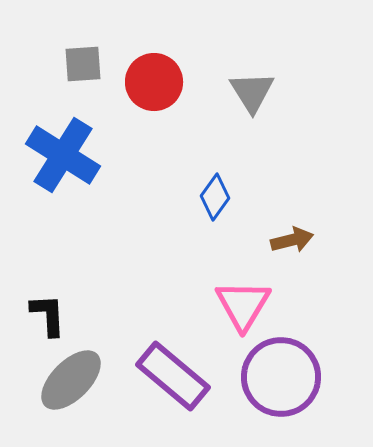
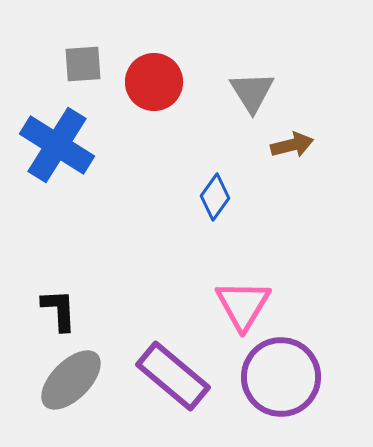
blue cross: moved 6 px left, 10 px up
brown arrow: moved 95 px up
black L-shape: moved 11 px right, 5 px up
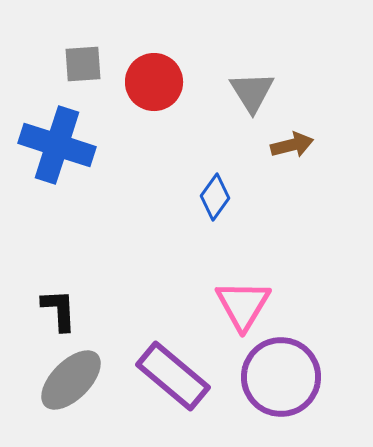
blue cross: rotated 14 degrees counterclockwise
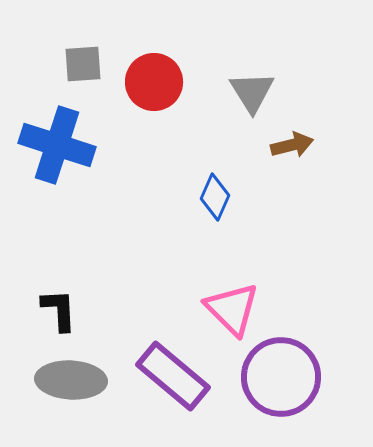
blue diamond: rotated 12 degrees counterclockwise
pink triangle: moved 11 px left, 4 px down; rotated 16 degrees counterclockwise
gray ellipse: rotated 48 degrees clockwise
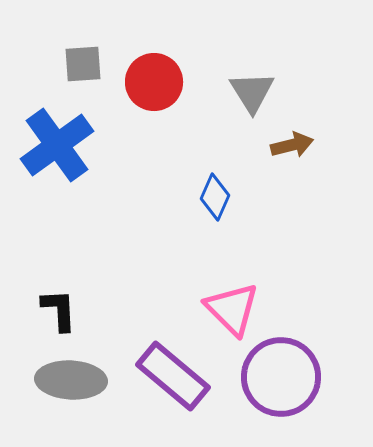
blue cross: rotated 36 degrees clockwise
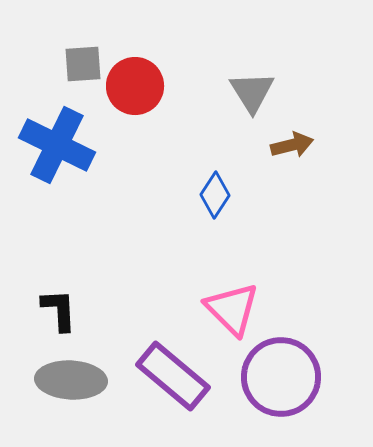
red circle: moved 19 px left, 4 px down
blue cross: rotated 28 degrees counterclockwise
blue diamond: moved 2 px up; rotated 9 degrees clockwise
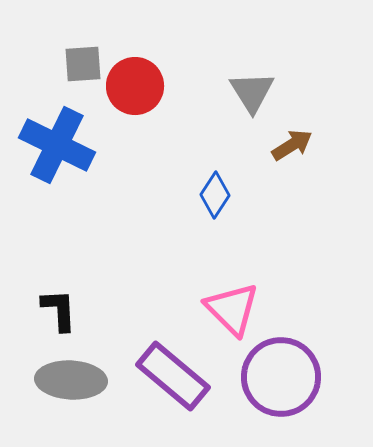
brown arrow: rotated 18 degrees counterclockwise
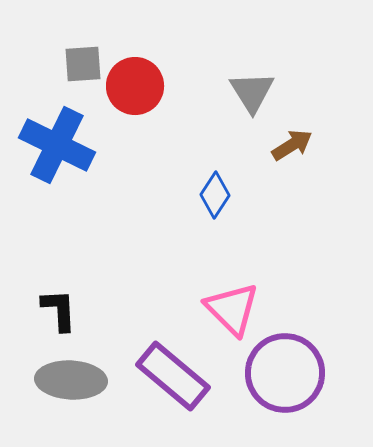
purple circle: moved 4 px right, 4 px up
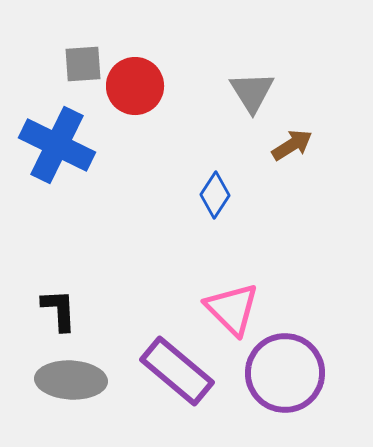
purple rectangle: moved 4 px right, 5 px up
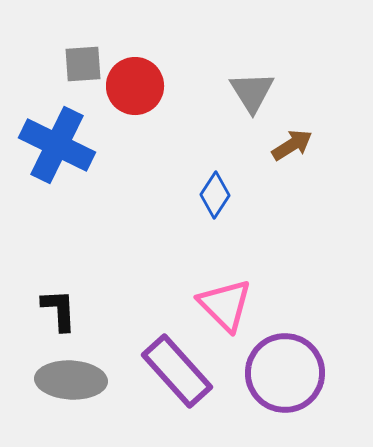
pink triangle: moved 7 px left, 4 px up
purple rectangle: rotated 8 degrees clockwise
